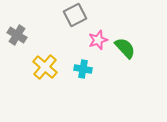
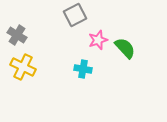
yellow cross: moved 22 px left; rotated 15 degrees counterclockwise
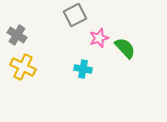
pink star: moved 1 px right, 2 px up
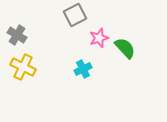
cyan cross: rotated 36 degrees counterclockwise
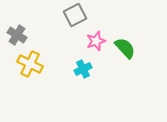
pink star: moved 3 px left, 3 px down
yellow cross: moved 7 px right, 3 px up
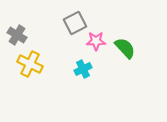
gray square: moved 8 px down
pink star: rotated 18 degrees clockwise
